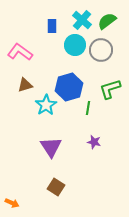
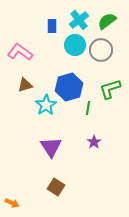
cyan cross: moved 3 px left; rotated 12 degrees clockwise
purple star: rotated 24 degrees clockwise
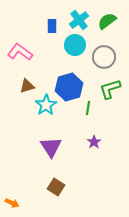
gray circle: moved 3 px right, 7 px down
brown triangle: moved 2 px right, 1 px down
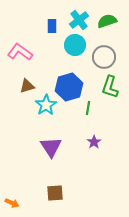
green semicircle: rotated 18 degrees clockwise
green L-shape: moved 2 px up; rotated 55 degrees counterclockwise
brown square: moved 1 px left, 6 px down; rotated 36 degrees counterclockwise
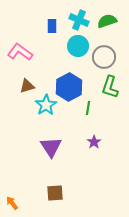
cyan cross: rotated 30 degrees counterclockwise
cyan circle: moved 3 px right, 1 px down
blue hexagon: rotated 12 degrees counterclockwise
orange arrow: rotated 152 degrees counterclockwise
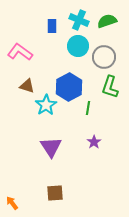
brown triangle: rotated 35 degrees clockwise
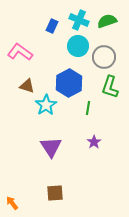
blue rectangle: rotated 24 degrees clockwise
blue hexagon: moved 4 px up
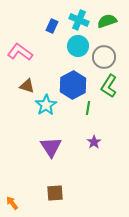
blue hexagon: moved 4 px right, 2 px down
green L-shape: moved 1 px left, 1 px up; rotated 15 degrees clockwise
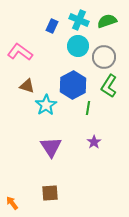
brown square: moved 5 px left
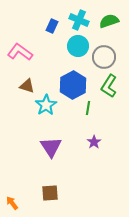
green semicircle: moved 2 px right
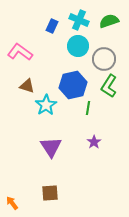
gray circle: moved 2 px down
blue hexagon: rotated 16 degrees clockwise
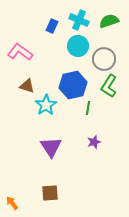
purple star: rotated 16 degrees clockwise
